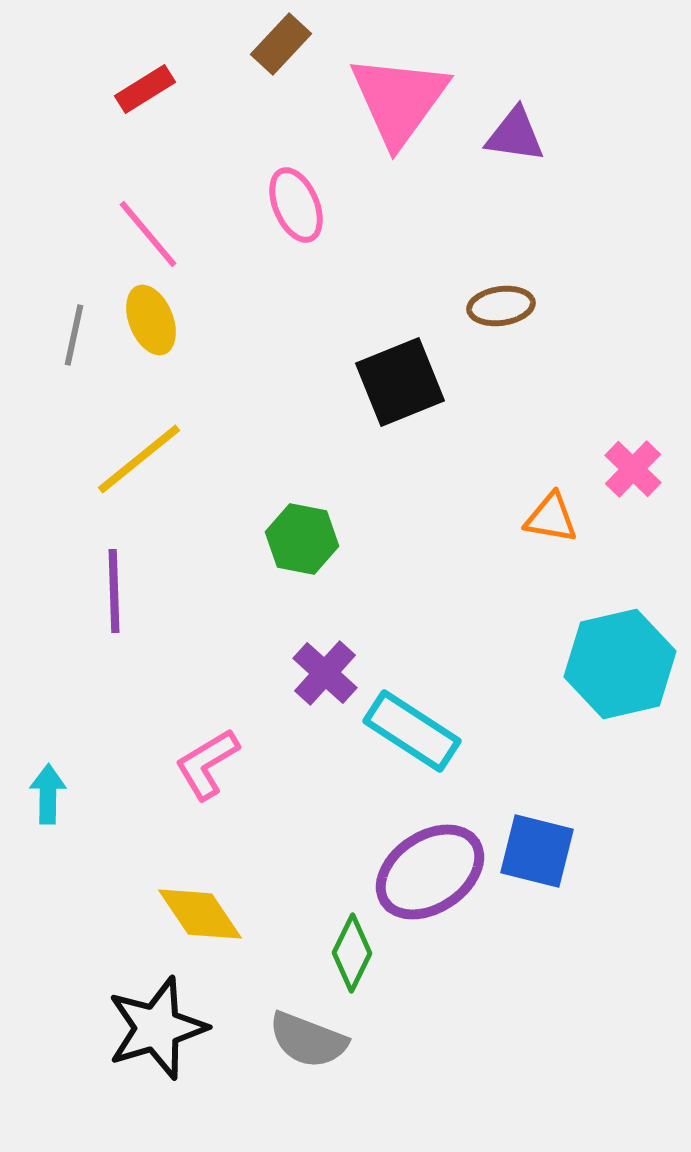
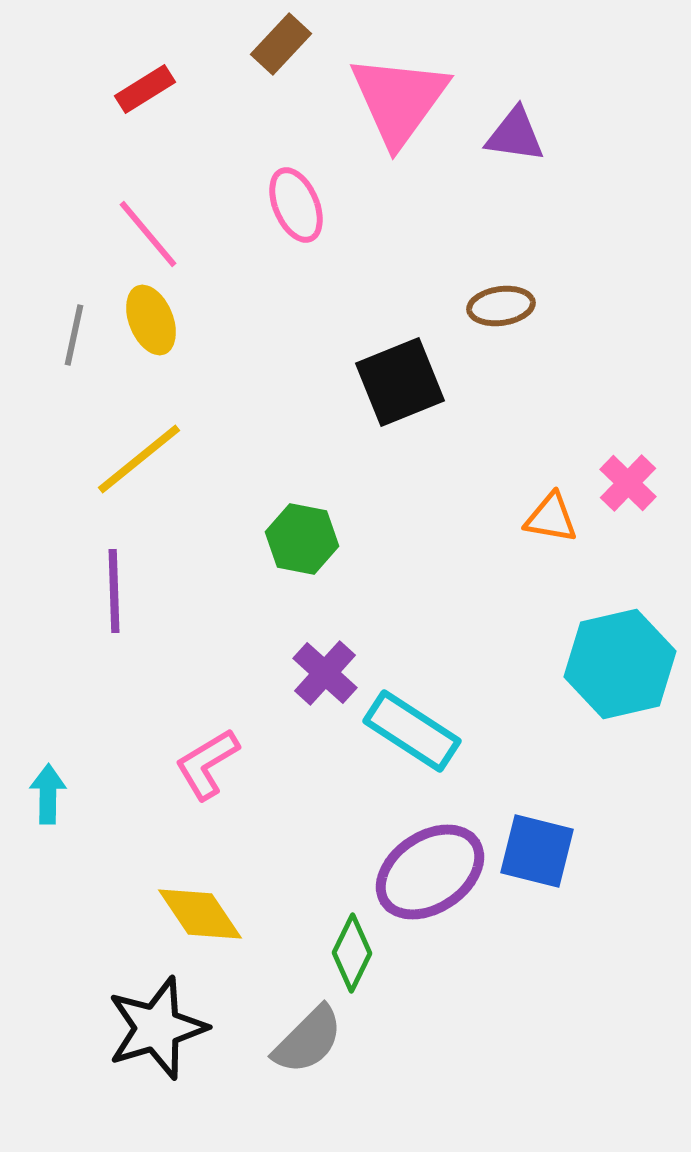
pink cross: moved 5 px left, 14 px down
gray semicircle: rotated 66 degrees counterclockwise
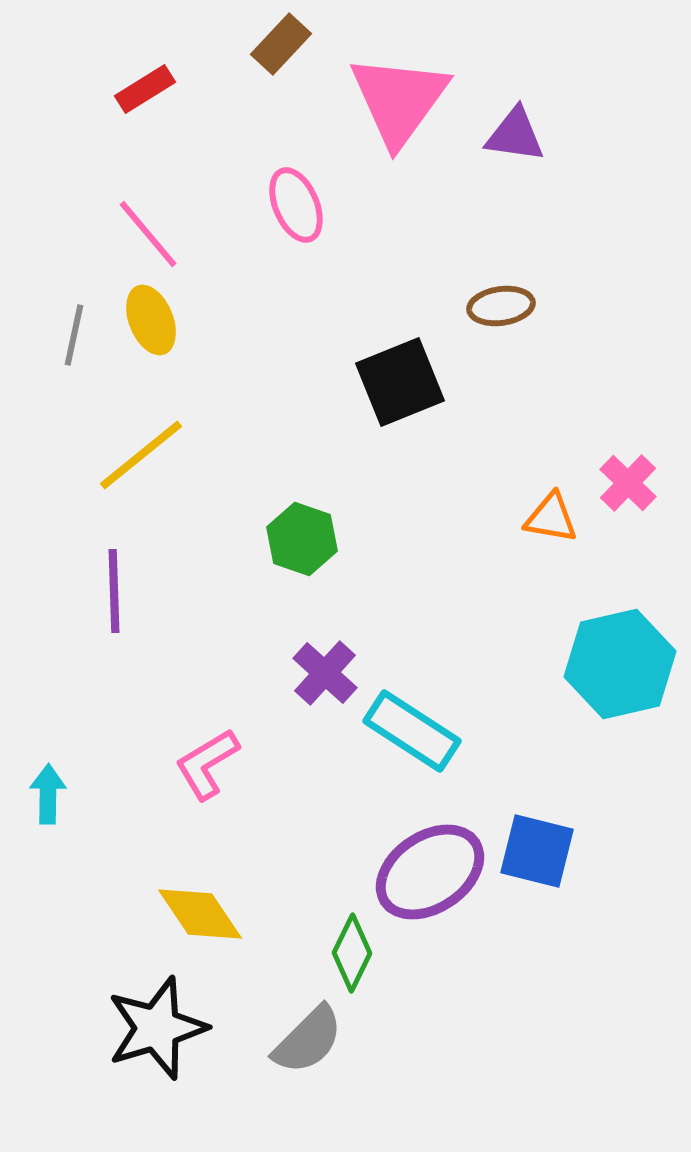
yellow line: moved 2 px right, 4 px up
green hexagon: rotated 8 degrees clockwise
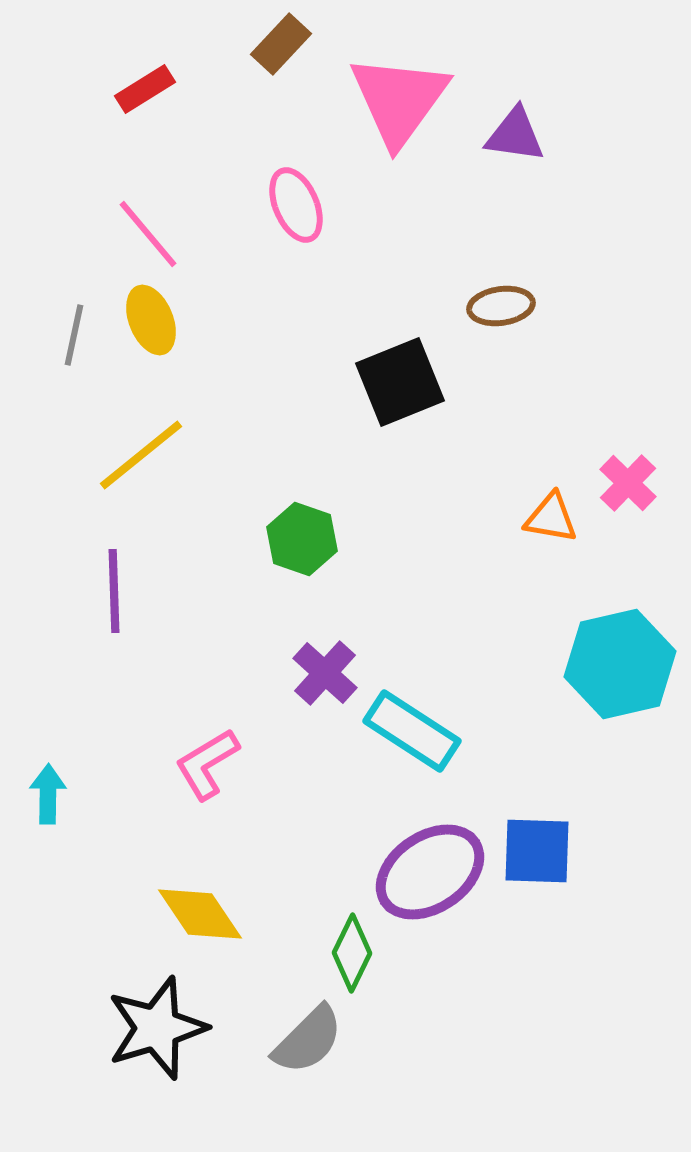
blue square: rotated 12 degrees counterclockwise
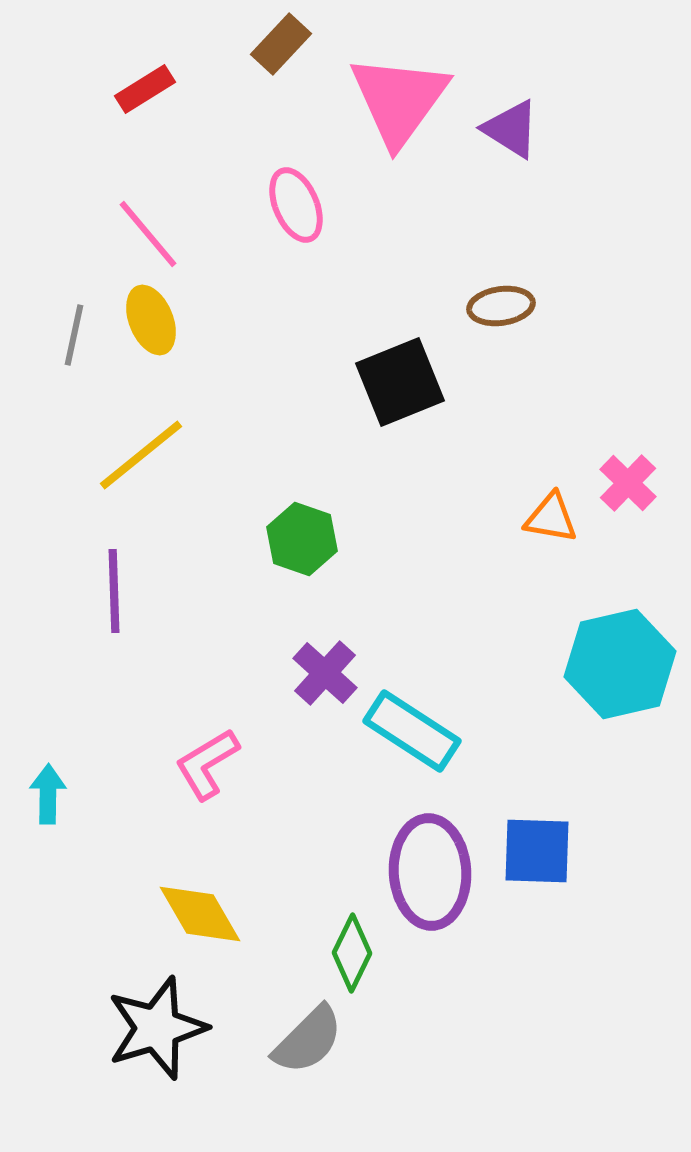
purple triangle: moved 4 px left, 6 px up; rotated 24 degrees clockwise
purple ellipse: rotated 59 degrees counterclockwise
yellow diamond: rotated 4 degrees clockwise
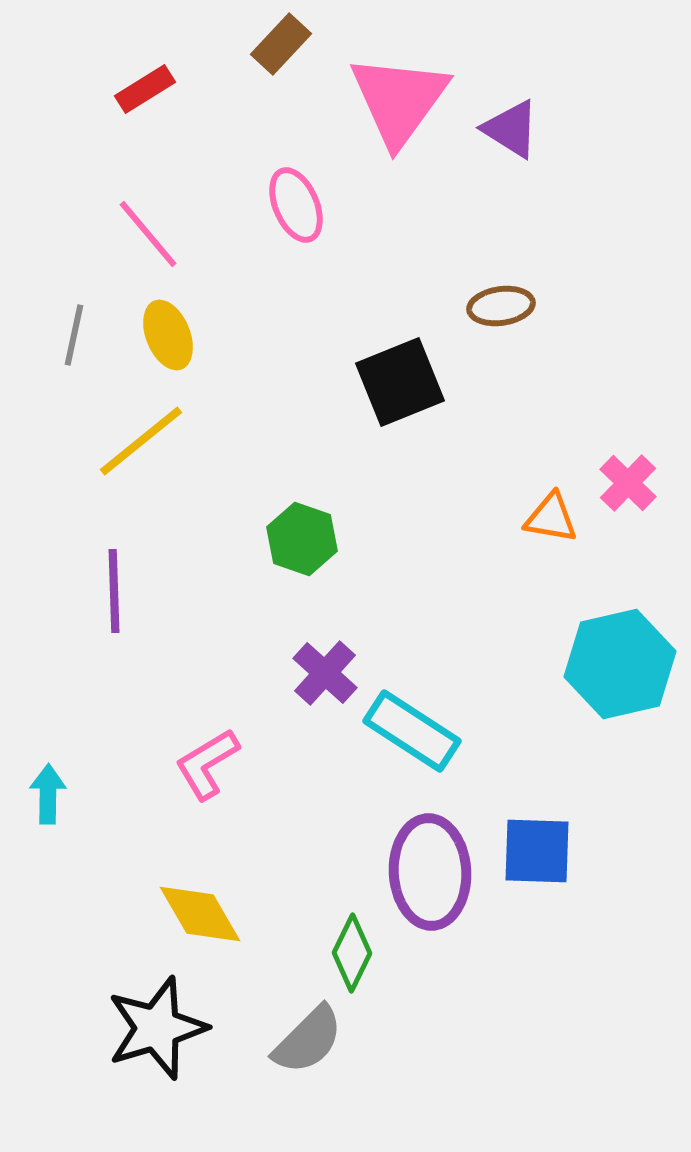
yellow ellipse: moved 17 px right, 15 px down
yellow line: moved 14 px up
